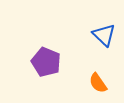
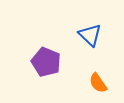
blue triangle: moved 14 px left
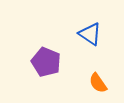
blue triangle: moved 1 px up; rotated 10 degrees counterclockwise
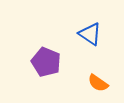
orange semicircle: rotated 20 degrees counterclockwise
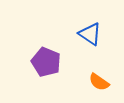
orange semicircle: moved 1 px right, 1 px up
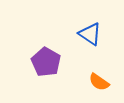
purple pentagon: rotated 8 degrees clockwise
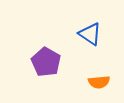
orange semicircle: rotated 40 degrees counterclockwise
